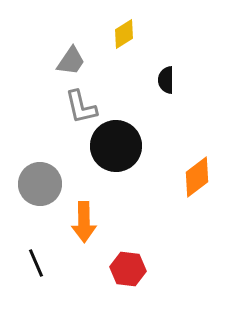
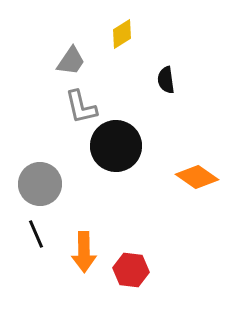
yellow diamond: moved 2 px left
black semicircle: rotated 8 degrees counterclockwise
orange diamond: rotated 72 degrees clockwise
orange arrow: moved 30 px down
black line: moved 29 px up
red hexagon: moved 3 px right, 1 px down
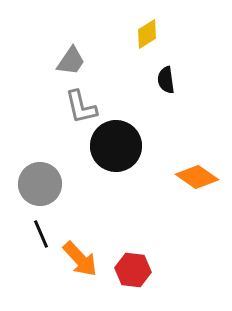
yellow diamond: moved 25 px right
black line: moved 5 px right
orange arrow: moved 4 px left, 7 px down; rotated 42 degrees counterclockwise
red hexagon: moved 2 px right
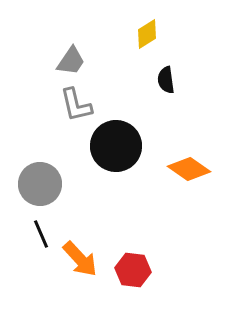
gray L-shape: moved 5 px left, 2 px up
orange diamond: moved 8 px left, 8 px up
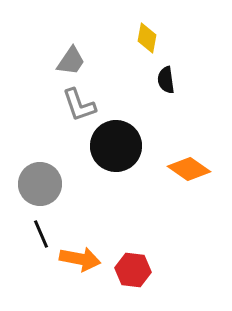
yellow diamond: moved 4 px down; rotated 48 degrees counterclockwise
gray L-shape: moved 3 px right; rotated 6 degrees counterclockwise
orange arrow: rotated 36 degrees counterclockwise
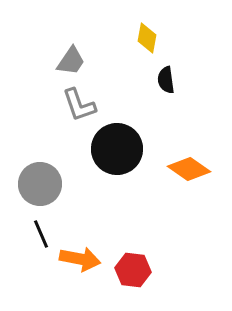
black circle: moved 1 px right, 3 px down
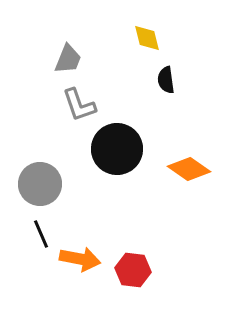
yellow diamond: rotated 24 degrees counterclockwise
gray trapezoid: moved 3 px left, 2 px up; rotated 12 degrees counterclockwise
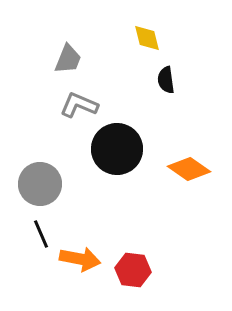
gray L-shape: rotated 132 degrees clockwise
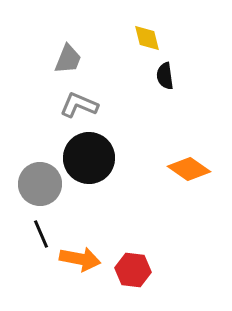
black semicircle: moved 1 px left, 4 px up
black circle: moved 28 px left, 9 px down
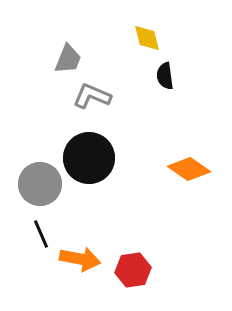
gray L-shape: moved 13 px right, 9 px up
red hexagon: rotated 16 degrees counterclockwise
